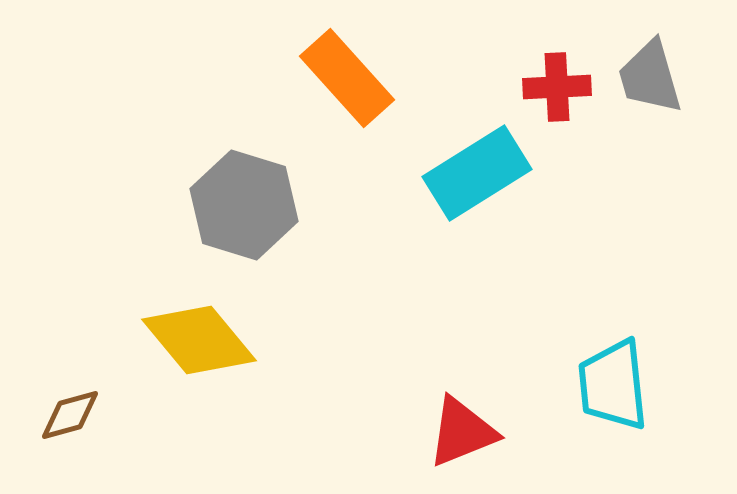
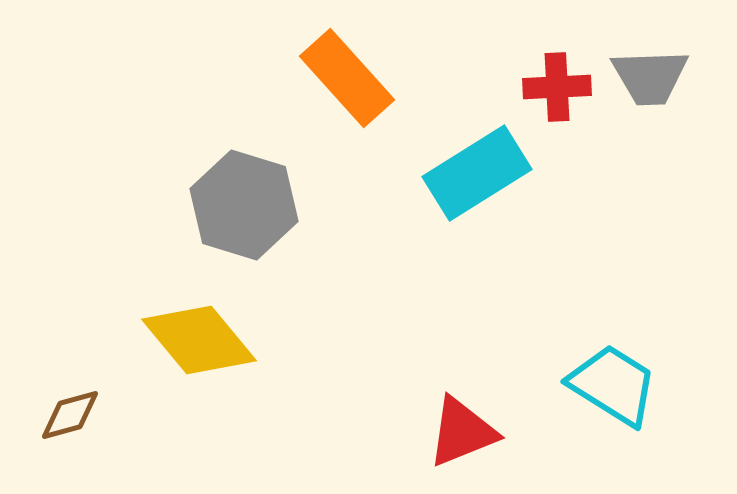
gray trapezoid: rotated 76 degrees counterclockwise
cyan trapezoid: rotated 128 degrees clockwise
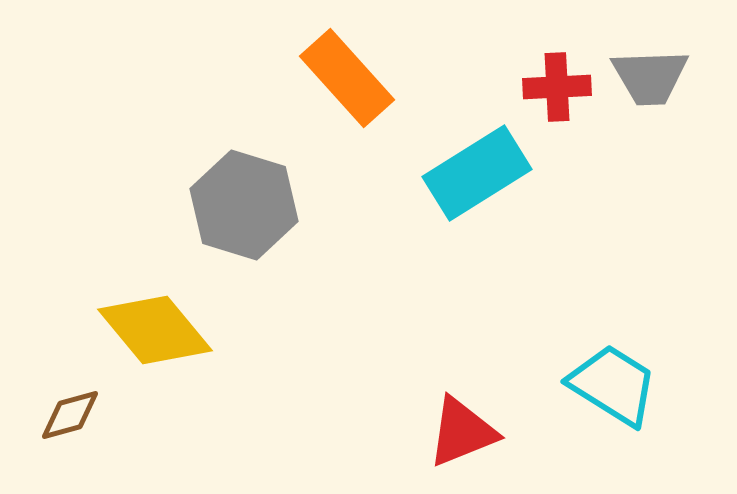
yellow diamond: moved 44 px left, 10 px up
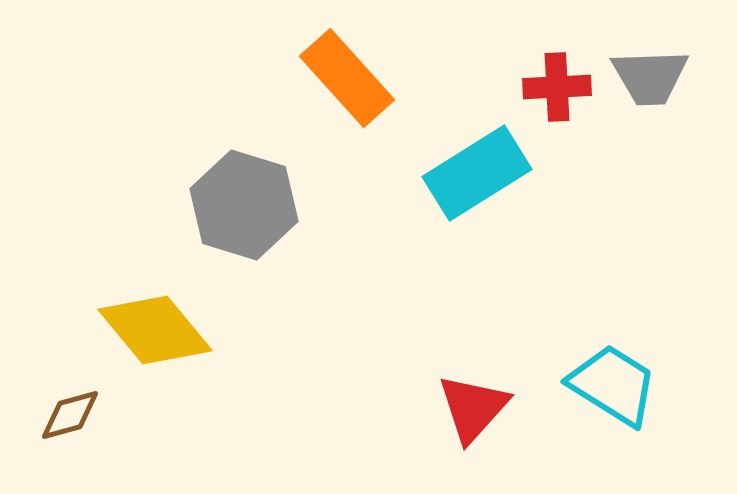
red triangle: moved 11 px right, 24 px up; rotated 26 degrees counterclockwise
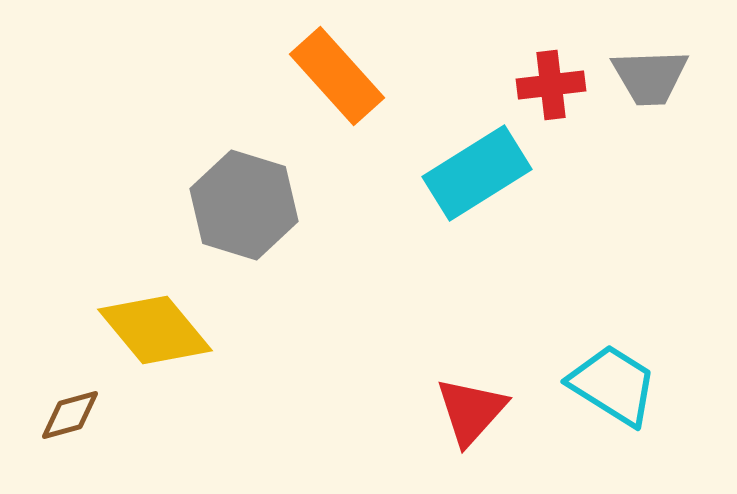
orange rectangle: moved 10 px left, 2 px up
red cross: moved 6 px left, 2 px up; rotated 4 degrees counterclockwise
red triangle: moved 2 px left, 3 px down
